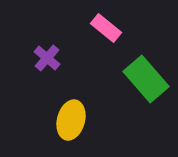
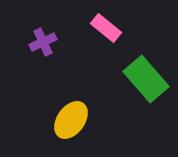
purple cross: moved 4 px left, 16 px up; rotated 24 degrees clockwise
yellow ellipse: rotated 21 degrees clockwise
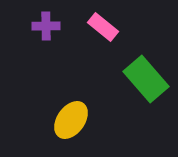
pink rectangle: moved 3 px left, 1 px up
purple cross: moved 3 px right, 16 px up; rotated 24 degrees clockwise
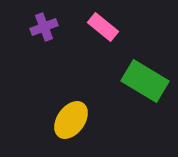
purple cross: moved 2 px left, 1 px down; rotated 20 degrees counterclockwise
green rectangle: moved 1 px left, 2 px down; rotated 18 degrees counterclockwise
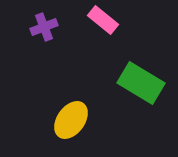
pink rectangle: moved 7 px up
green rectangle: moved 4 px left, 2 px down
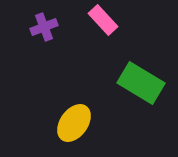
pink rectangle: rotated 8 degrees clockwise
yellow ellipse: moved 3 px right, 3 px down
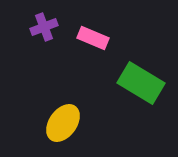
pink rectangle: moved 10 px left, 18 px down; rotated 24 degrees counterclockwise
yellow ellipse: moved 11 px left
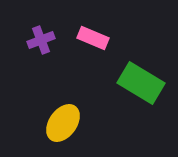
purple cross: moved 3 px left, 13 px down
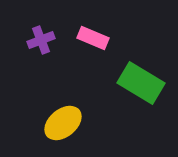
yellow ellipse: rotated 15 degrees clockwise
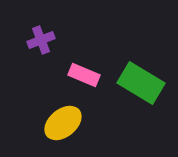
pink rectangle: moved 9 px left, 37 px down
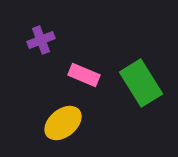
green rectangle: rotated 27 degrees clockwise
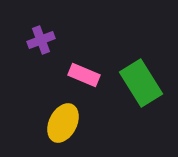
yellow ellipse: rotated 24 degrees counterclockwise
